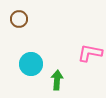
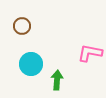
brown circle: moved 3 px right, 7 px down
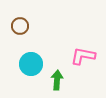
brown circle: moved 2 px left
pink L-shape: moved 7 px left, 3 px down
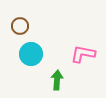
pink L-shape: moved 2 px up
cyan circle: moved 10 px up
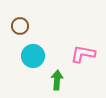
cyan circle: moved 2 px right, 2 px down
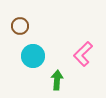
pink L-shape: rotated 55 degrees counterclockwise
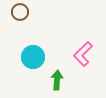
brown circle: moved 14 px up
cyan circle: moved 1 px down
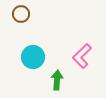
brown circle: moved 1 px right, 2 px down
pink L-shape: moved 1 px left, 2 px down
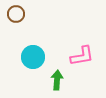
brown circle: moved 5 px left
pink L-shape: rotated 145 degrees counterclockwise
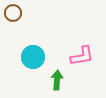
brown circle: moved 3 px left, 1 px up
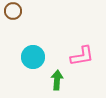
brown circle: moved 2 px up
